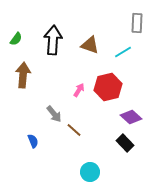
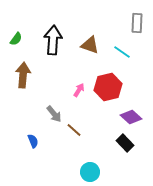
cyan line: moved 1 px left; rotated 66 degrees clockwise
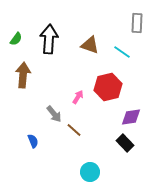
black arrow: moved 4 px left, 1 px up
pink arrow: moved 1 px left, 7 px down
purple diamond: rotated 50 degrees counterclockwise
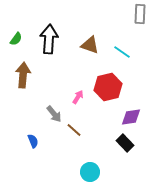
gray rectangle: moved 3 px right, 9 px up
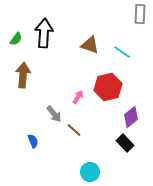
black arrow: moved 5 px left, 6 px up
purple diamond: rotated 30 degrees counterclockwise
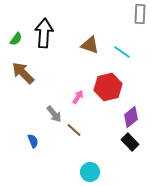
brown arrow: moved 2 px up; rotated 50 degrees counterclockwise
black rectangle: moved 5 px right, 1 px up
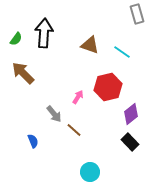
gray rectangle: moved 3 px left; rotated 18 degrees counterclockwise
purple diamond: moved 3 px up
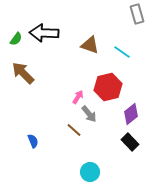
black arrow: rotated 92 degrees counterclockwise
gray arrow: moved 35 px right
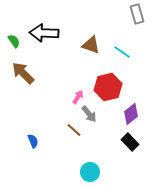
green semicircle: moved 2 px left, 2 px down; rotated 72 degrees counterclockwise
brown triangle: moved 1 px right
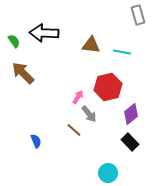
gray rectangle: moved 1 px right, 1 px down
brown triangle: rotated 12 degrees counterclockwise
cyan line: rotated 24 degrees counterclockwise
blue semicircle: moved 3 px right
cyan circle: moved 18 px right, 1 px down
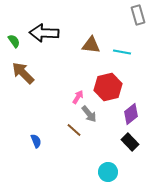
cyan circle: moved 1 px up
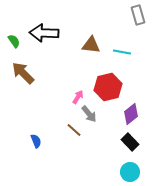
cyan circle: moved 22 px right
